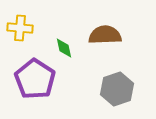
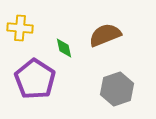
brown semicircle: rotated 20 degrees counterclockwise
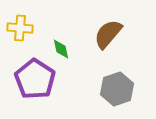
brown semicircle: moved 3 px right, 1 px up; rotated 28 degrees counterclockwise
green diamond: moved 3 px left, 1 px down
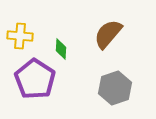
yellow cross: moved 8 px down
green diamond: rotated 15 degrees clockwise
gray hexagon: moved 2 px left, 1 px up
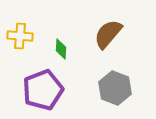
purple pentagon: moved 8 px right, 11 px down; rotated 18 degrees clockwise
gray hexagon: rotated 20 degrees counterclockwise
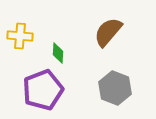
brown semicircle: moved 2 px up
green diamond: moved 3 px left, 4 px down
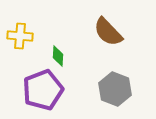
brown semicircle: rotated 84 degrees counterclockwise
green diamond: moved 3 px down
gray hexagon: moved 1 px down
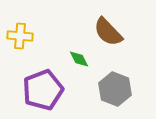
green diamond: moved 21 px right, 3 px down; rotated 30 degrees counterclockwise
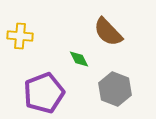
purple pentagon: moved 1 px right, 3 px down
